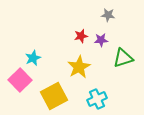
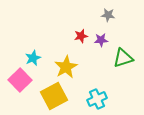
yellow star: moved 13 px left
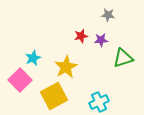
cyan cross: moved 2 px right, 3 px down
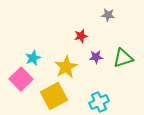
purple star: moved 5 px left, 17 px down
pink square: moved 1 px right, 1 px up
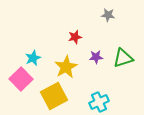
red star: moved 6 px left, 1 px down
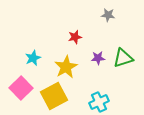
purple star: moved 2 px right, 1 px down
pink square: moved 9 px down
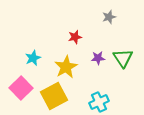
gray star: moved 1 px right, 2 px down; rotated 24 degrees counterclockwise
green triangle: rotated 45 degrees counterclockwise
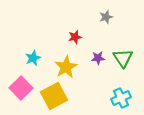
gray star: moved 3 px left
cyan cross: moved 22 px right, 4 px up
